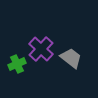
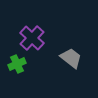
purple cross: moved 9 px left, 11 px up
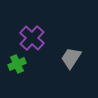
gray trapezoid: rotated 95 degrees counterclockwise
